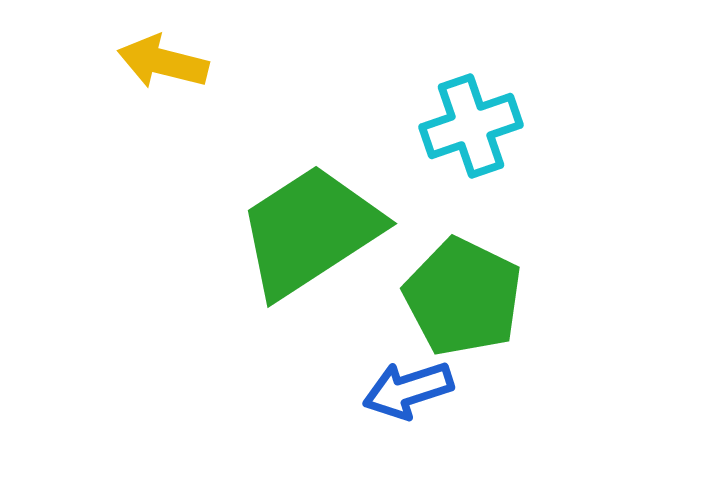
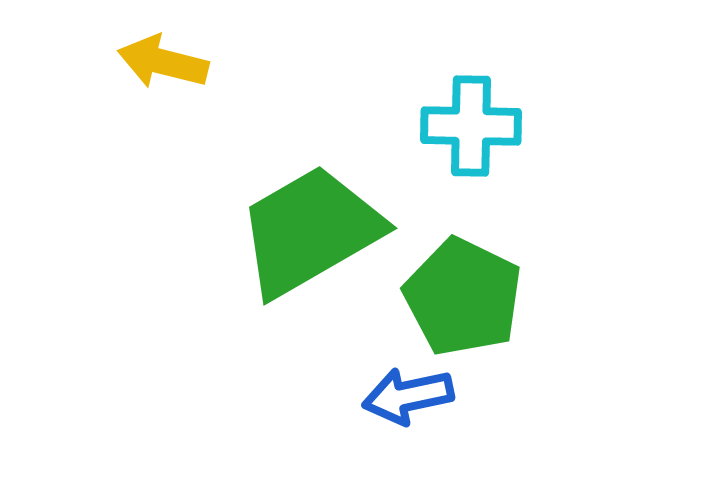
cyan cross: rotated 20 degrees clockwise
green trapezoid: rotated 3 degrees clockwise
blue arrow: moved 6 px down; rotated 6 degrees clockwise
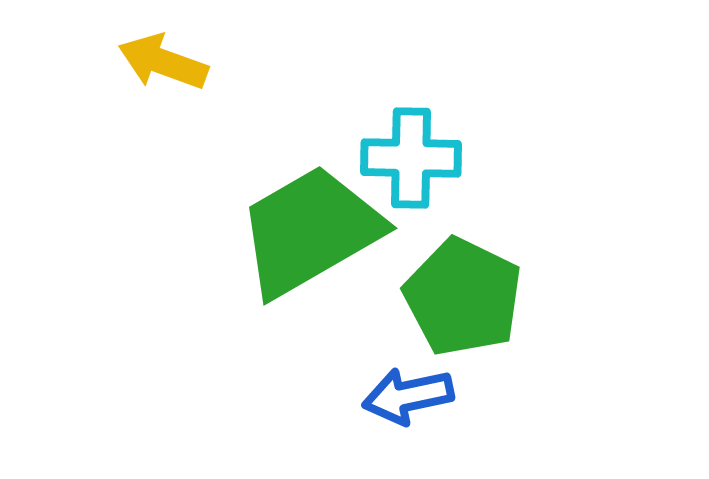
yellow arrow: rotated 6 degrees clockwise
cyan cross: moved 60 px left, 32 px down
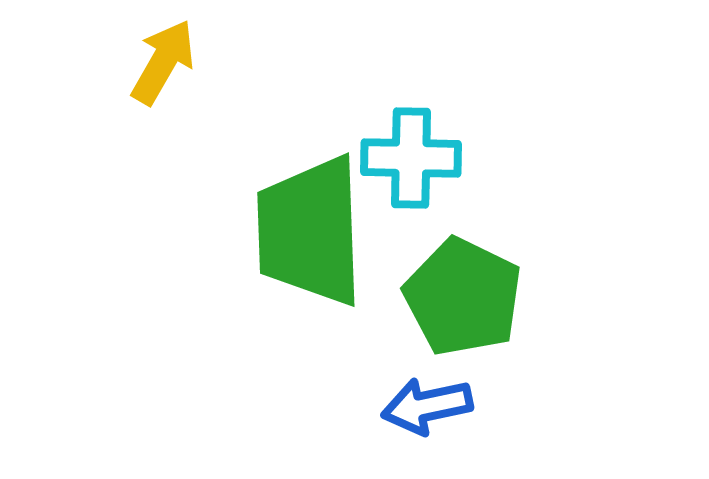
yellow arrow: rotated 100 degrees clockwise
green trapezoid: rotated 62 degrees counterclockwise
blue arrow: moved 19 px right, 10 px down
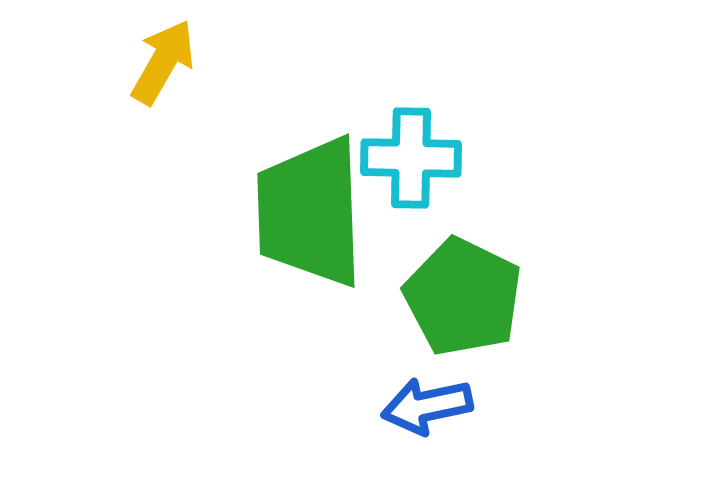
green trapezoid: moved 19 px up
